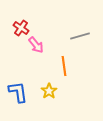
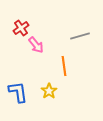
red cross: rotated 21 degrees clockwise
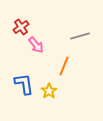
red cross: moved 1 px up
orange line: rotated 30 degrees clockwise
blue L-shape: moved 6 px right, 8 px up
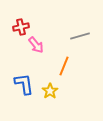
red cross: rotated 21 degrees clockwise
yellow star: moved 1 px right
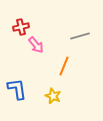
blue L-shape: moved 7 px left, 5 px down
yellow star: moved 3 px right, 5 px down; rotated 14 degrees counterclockwise
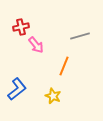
blue L-shape: rotated 60 degrees clockwise
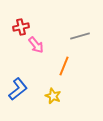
blue L-shape: moved 1 px right
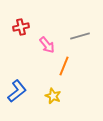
pink arrow: moved 11 px right
blue L-shape: moved 1 px left, 2 px down
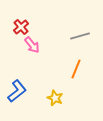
red cross: rotated 28 degrees counterclockwise
pink arrow: moved 15 px left
orange line: moved 12 px right, 3 px down
yellow star: moved 2 px right, 2 px down
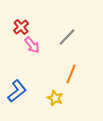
gray line: moved 13 px left, 1 px down; rotated 30 degrees counterclockwise
orange line: moved 5 px left, 5 px down
